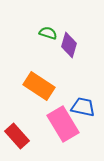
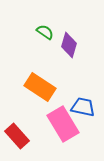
green semicircle: moved 3 px left, 1 px up; rotated 18 degrees clockwise
orange rectangle: moved 1 px right, 1 px down
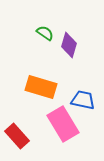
green semicircle: moved 1 px down
orange rectangle: moved 1 px right; rotated 16 degrees counterclockwise
blue trapezoid: moved 7 px up
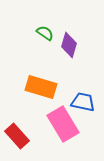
blue trapezoid: moved 2 px down
